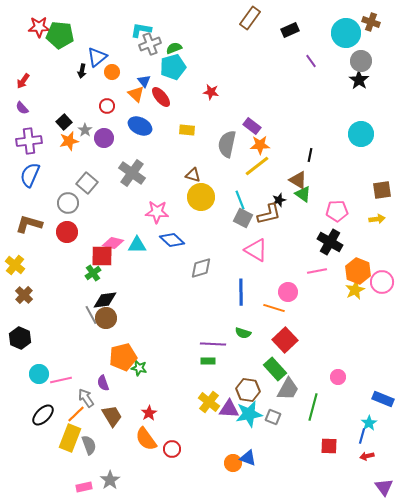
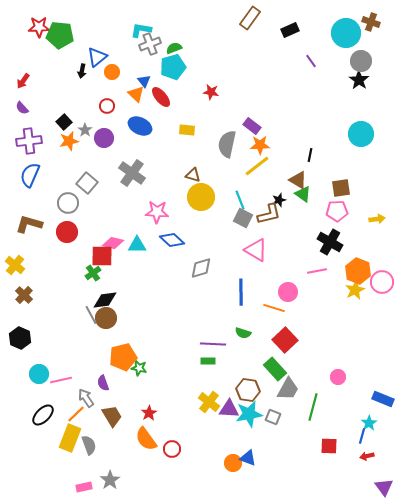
brown square at (382, 190): moved 41 px left, 2 px up
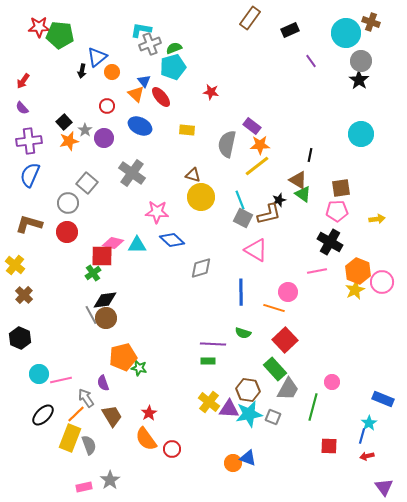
pink circle at (338, 377): moved 6 px left, 5 px down
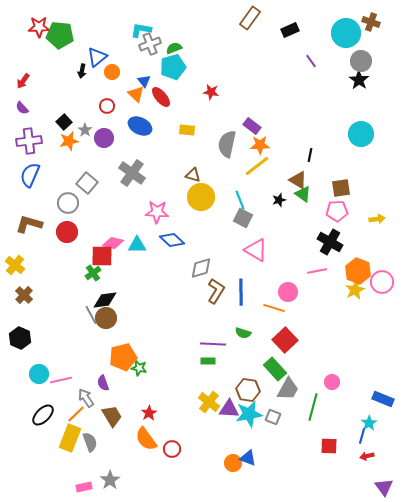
brown L-shape at (269, 214): moved 53 px left, 77 px down; rotated 45 degrees counterclockwise
gray semicircle at (89, 445): moved 1 px right, 3 px up
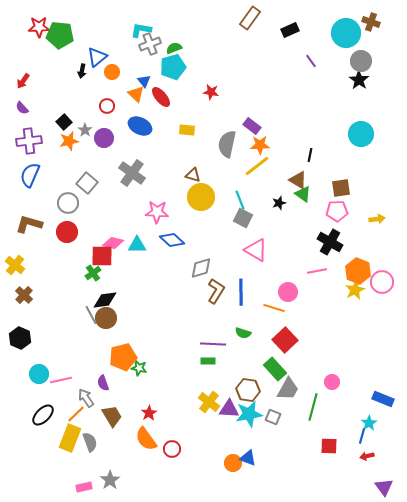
black star at (279, 200): moved 3 px down
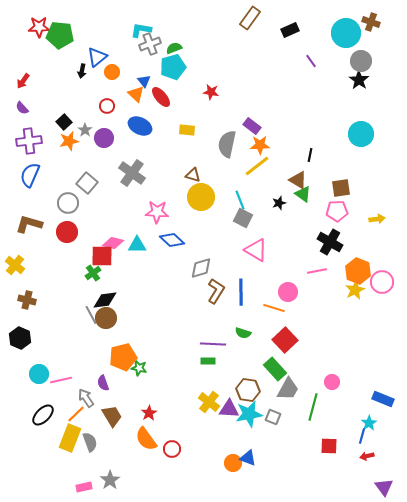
brown cross at (24, 295): moved 3 px right, 5 px down; rotated 30 degrees counterclockwise
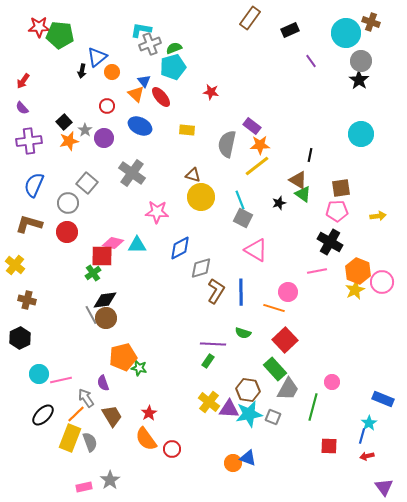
blue semicircle at (30, 175): moved 4 px right, 10 px down
yellow arrow at (377, 219): moved 1 px right, 3 px up
blue diamond at (172, 240): moved 8 px right, 8 px down; rotated 70 degrees counterclockwise
black hexagon at (20, 338): rotated 10 degrees clockwise
green rectangle at (208, 361): rotated 56 degrees counterclockwise
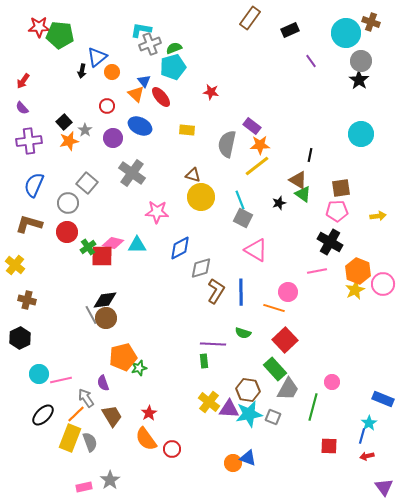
purple circle at (104, 138): moved 9 px right
green cross at (93, 273): moved 5 px left, 26 px up
pink circle at (382, 282): moved 1 px right, 2 px down
green rectangle at (208, 361): moved 4 px left; rotated 40 degrees counterclockwise
green star at (139, 368): rotated 28 degrees counterclockwise
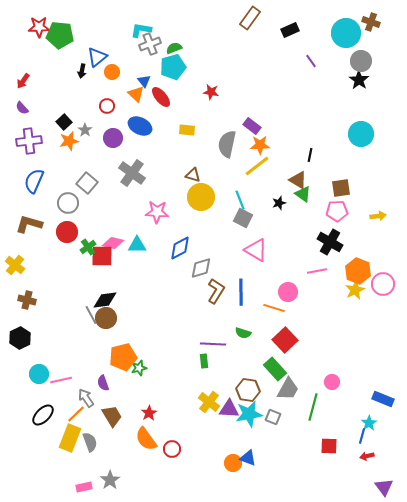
blue semicircle at (34, 185): moved 4 px up
